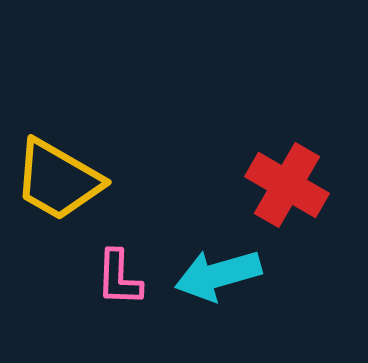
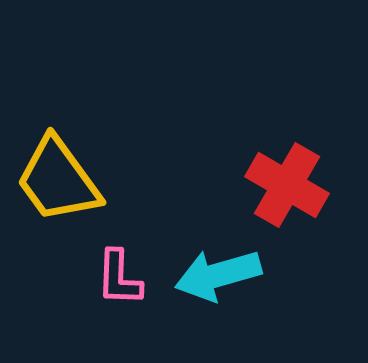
yellow trapezoid: rotated 24 degrees clockwise
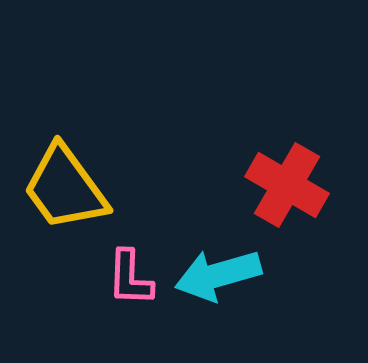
yellow trapezoid: moved 7 px right, 8 px down
pink L-shape: moved 11 px right
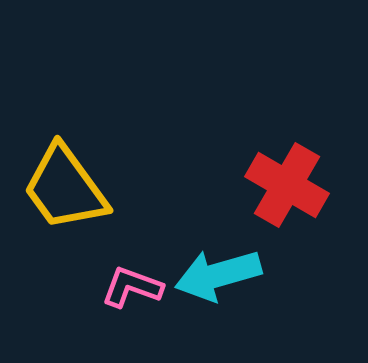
pink L-shape: moved 2 px right, 9 px down; rotated 108 degrees clockwise
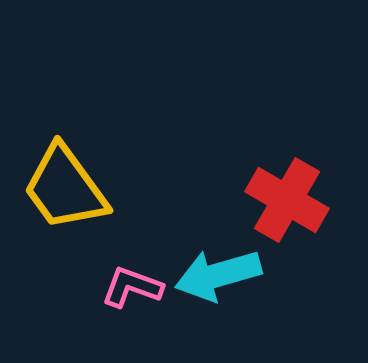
red cross: moved 15 px down
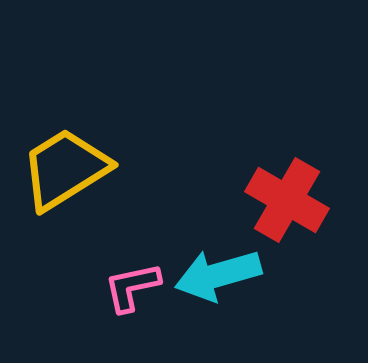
yellow trapezoid: moved 19 px up; rotated 94 degrees clockwise
pink L-shape: rotated 32 degrees counterclockwise
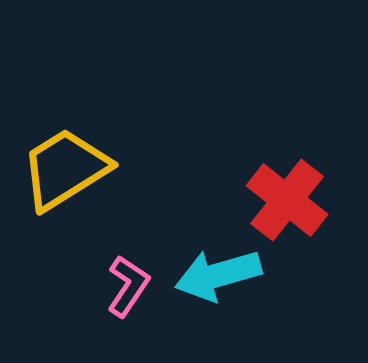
red cross: rotated 8 degrees clockwise
pink L-shape: moved 4 px left, 1 px up; rotated 136 degrees clockwise
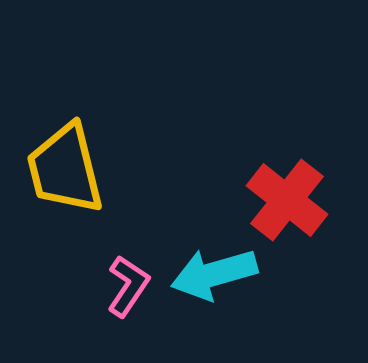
yellow trapezoid: rotated 72 degrees counterclockwise
cyan arrow: moved 4 px left, 1 px up
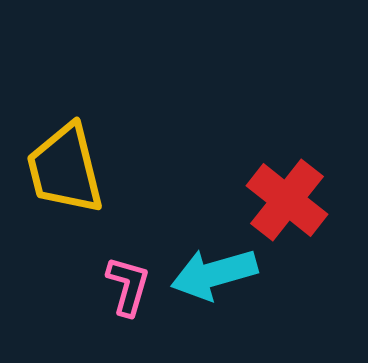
pink L-shape: rotated 18 degrees counterclockwise
